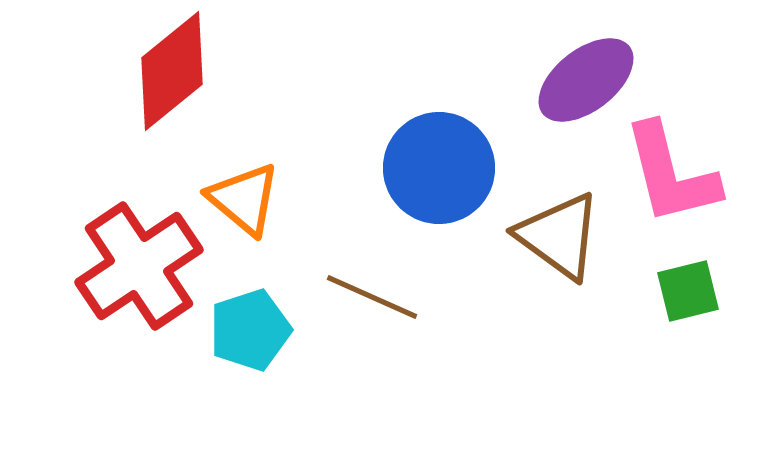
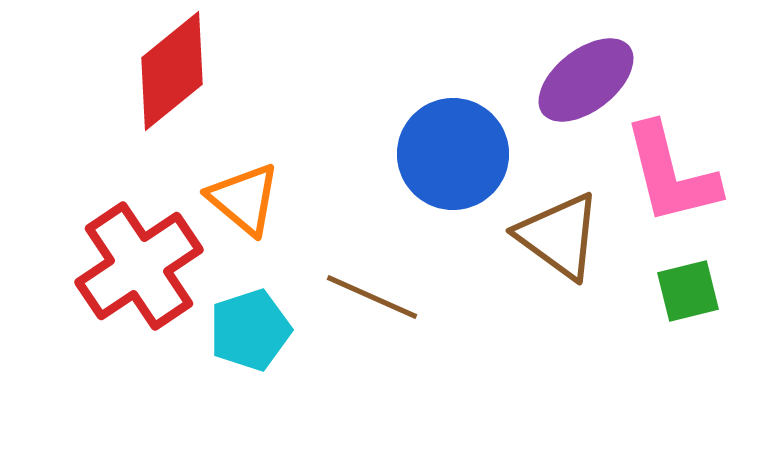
blue circle: moved 14 px right, 14 px up
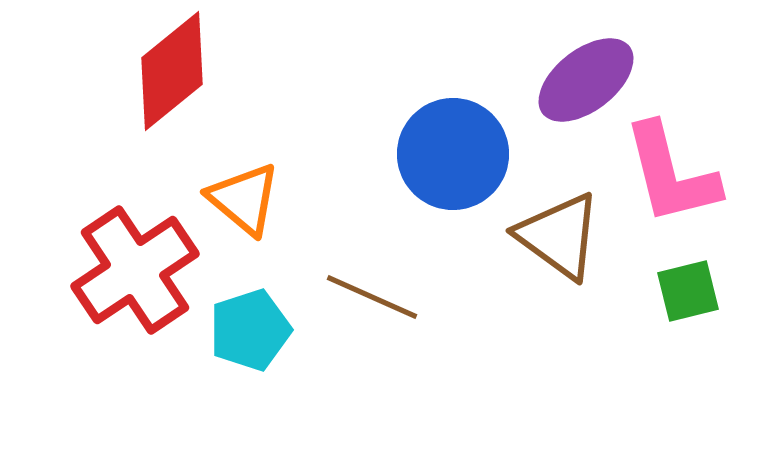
red cross: moved 4 px left, 4 px down
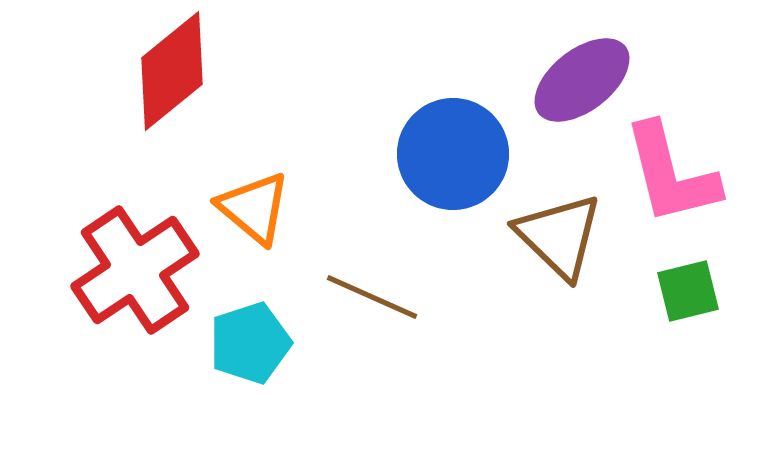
purple ellipse: moved 4 px left
orange triangle: moved 10 px right, 9 px down
brown triangle: rotated 8 degrees clockwise
cyan pentagon: moved 13 px down
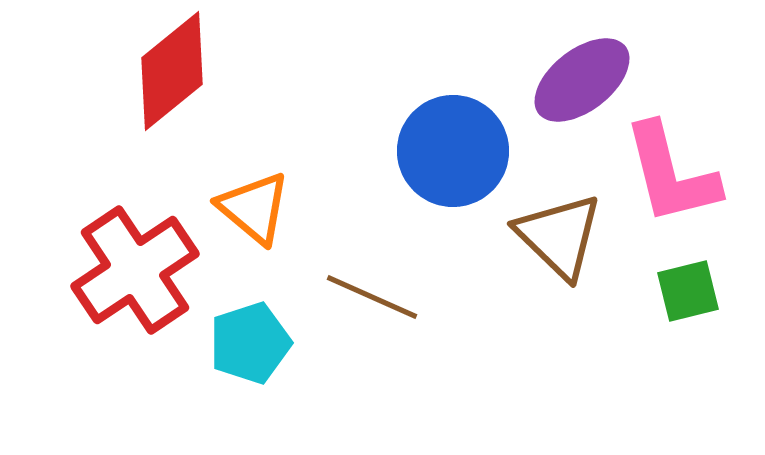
blue circle: moved 3 px up
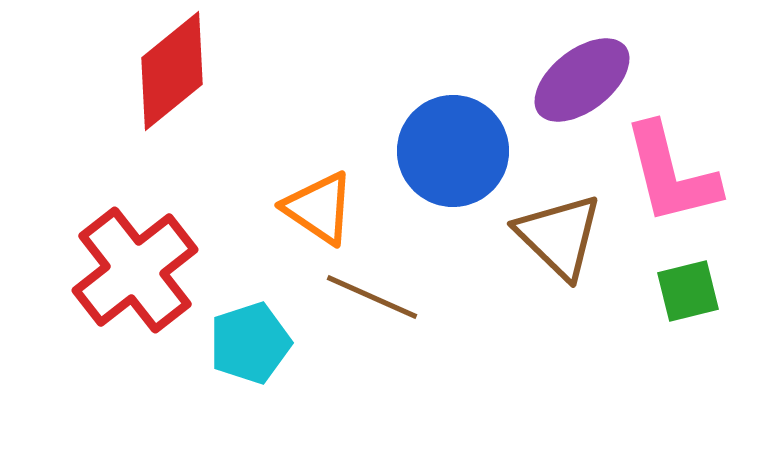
orange triangle: moved 65 px right; rotated 6 degrees counterclockwise
red cross: rotated 4 degrees counterclockwise
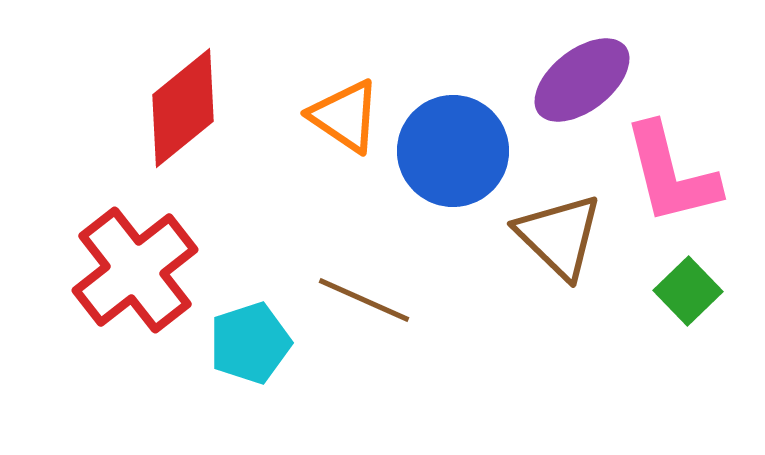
red diamond: moved 11 px right, 37 px down
orange triangle: moved 26 px right, 92 px up
green square: rotated 30 degrees counterclockwise
brown line: moved 8 px left, 3 px down
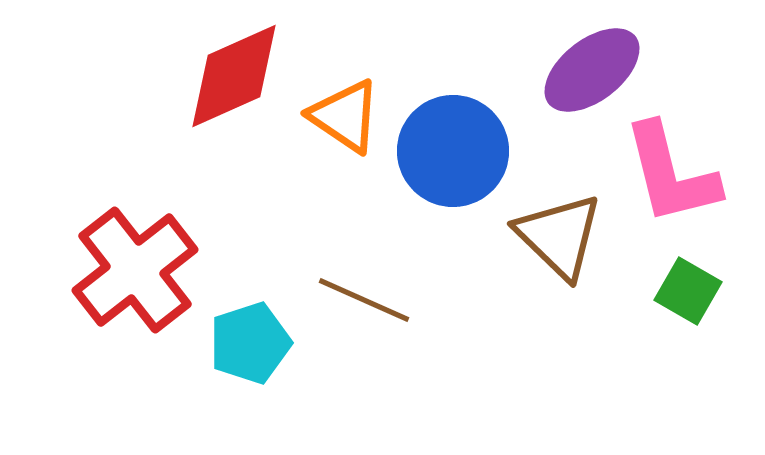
purple ellipse: moved 10 px right, 10 px up
red diamond: moved 51 px right, 32 px up; rotated 15 degrees clockwise
green square: rotated 16 degrees counterclockwise
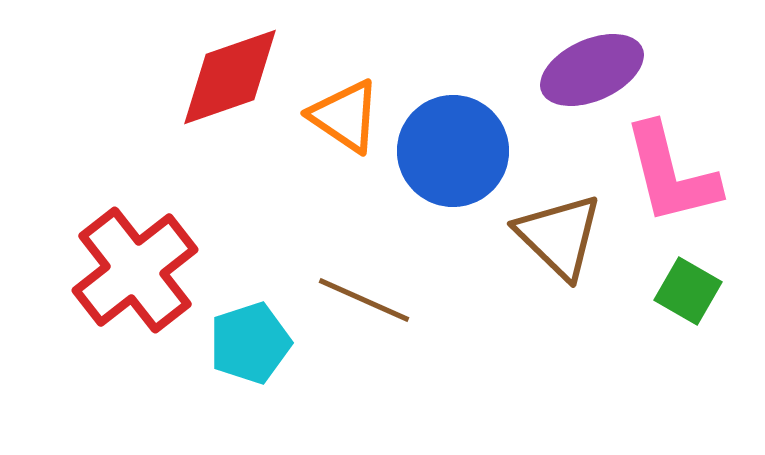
purple ellipse: rotated 14 degrees clockwise
red diamond: moved 4 px left, 1 px down; rotated 5 degrees clockwise
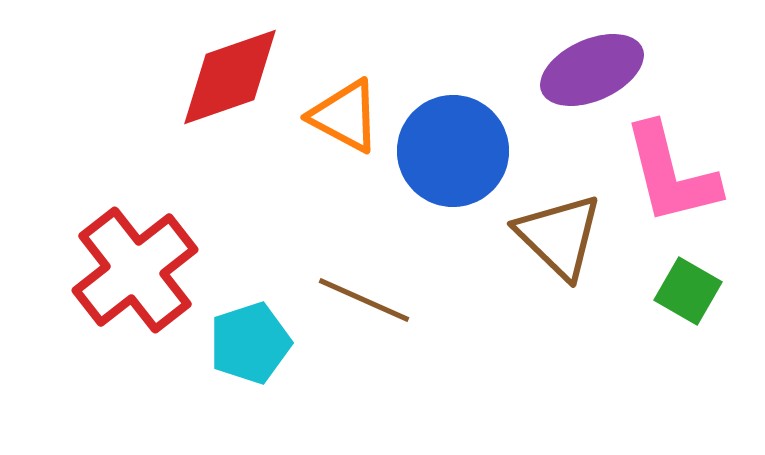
orange triangle: rotated 6 degrees counterclockwise
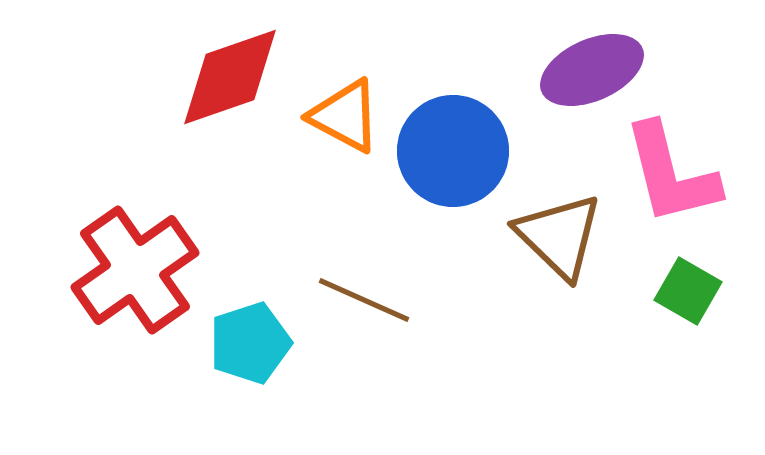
red cross: rotated 3 degrees clockwise
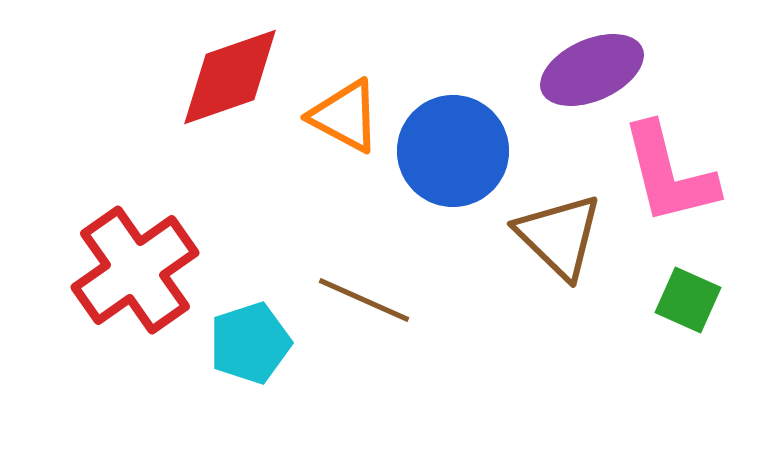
pink L-shape: moved 2 px left
green square: moved 9 px down; rotated 6 degrees counterclockwise
